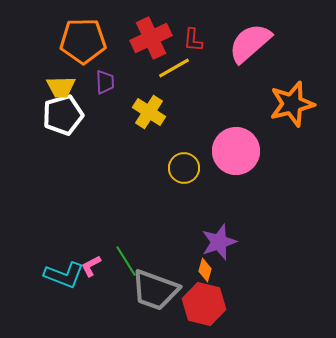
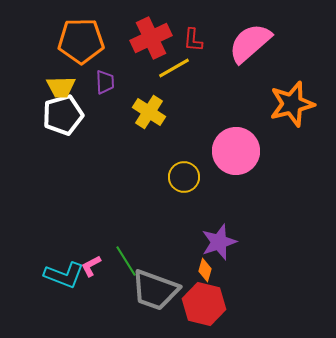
orange pentagon: moved 2 px left
yellow circle: moved 9 px down
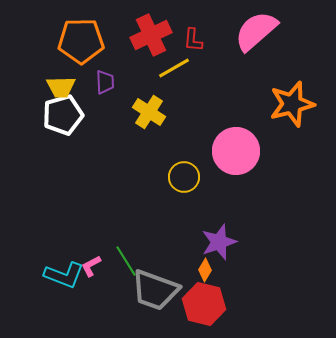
red cross: moved 3 px up
pink semicircle: moved 6 px right, 12 px up
orange diamond: rotated 15 degrees clockwise
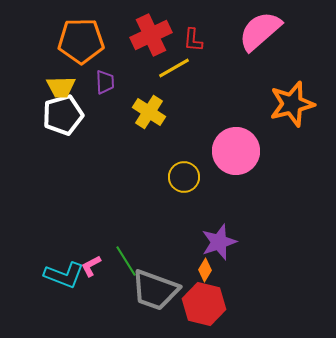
pink semicircle: moved 4 px right
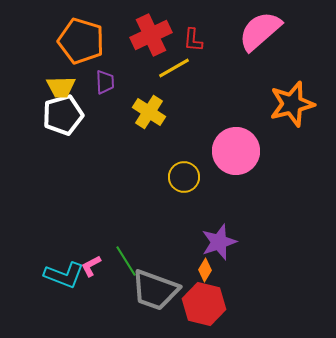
orange pentagon: rotated 18 degrees clockwise
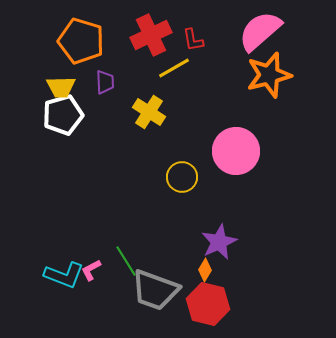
red L-shape: rotated 15 degrees counterclockwise
orange star: moved 23 px left, 29 px up
yellow circle: moved 2 px left
purple star: rotated 6 degrees counterclockwise
pink L-shape: moved 4 px down
red hexagon: moved 4 px right
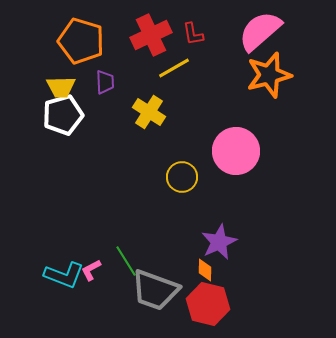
red L-shape: moved 6 px up
orange diamond: rotated 30 degrees counterclockwise
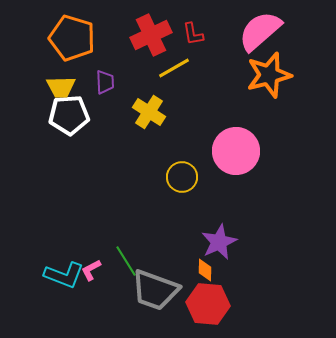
orange pentagon: moved 9 px left, 3 px up
white pentagon: moved 6 px right; rotated 12 degrees clockwise
red hexagon: rotated 9 degrees counterclockwise
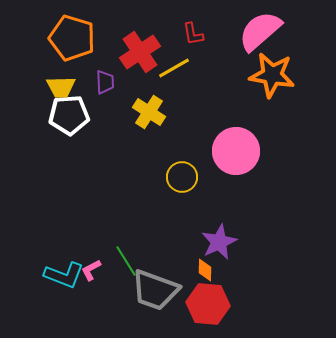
red cross: moved 11 px left, 17 px down; rotated 9 degrees counterclockwise
orange star: moved 3 px right; rotated 24 degrees clockwise
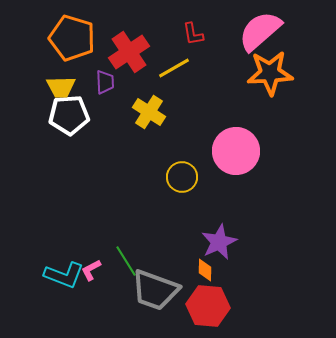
red cross: moved 11 px left
orange star: moved 2 px left, 2 px up; rotated 12 degrees counterclockwise
red hexagon: moved 2 px down
